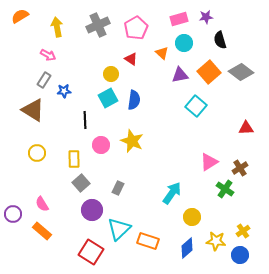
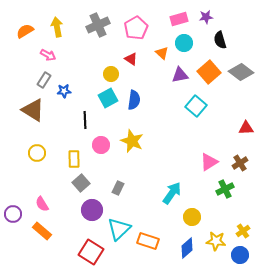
orange semicircle at (20, 16): moved 5 px right, 15 px down
brown cross at (240, 168): moved 5 px up
green cross at (225, 189): rotated 30 degrees clockwise
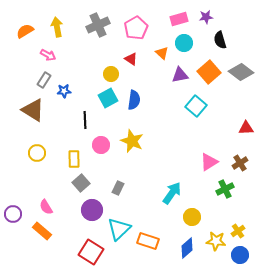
pink semicircle at (42, 204): moved 4 px right, 3 px down
yellow cross at (243, 231): moved 5 px left
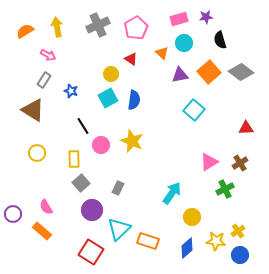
blue star at (64, 91): moved 7 px right; rotated 24 degrees clockwise
cyan square at (196, 106): moved 2 px left, 4 px down
black line at (85, 120): moved 2 px left, 6 px down; rotated 30 degrees counterclockwise
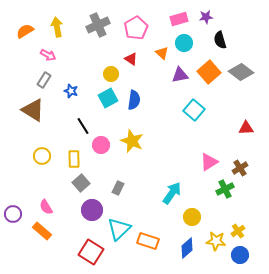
yellow circle at (37, 153): moved 5 px right, 3 px down
brown cross at (240, 163): moved 5 px down
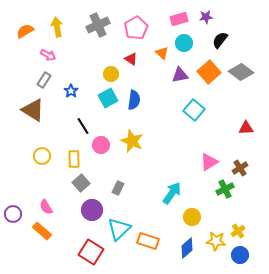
black semicircle at (220, 40): rotated 54 degrees clockwise
blue star at (71, 91): rotated 16 degrees clockwise
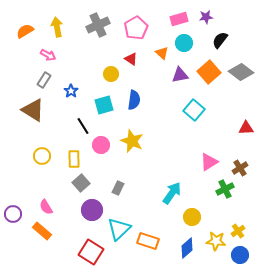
cyan square at (108, 98): moved 4 px left, 7 px down; rotated 12 degrees clockwise
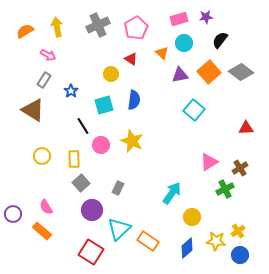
orange rectangle at (148, 241): rotated 15 degrees clockwise
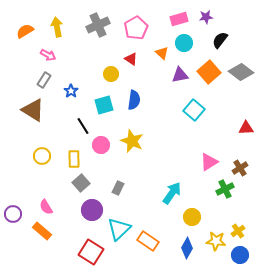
blue diamond at (187, 248): rotated 20 degrees counterclockwise
